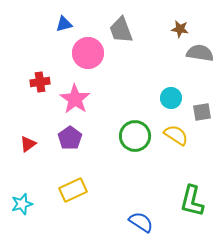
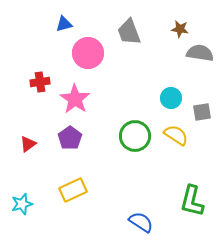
gray trapezoid: moved 8 px right, 2 px down
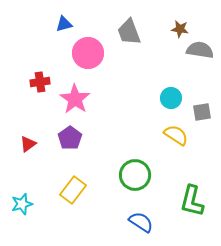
gray semicircle: moved 3 px up
green circle: moved 39 px down
yellow rectangle: rotated 28 degrees counterclockwise
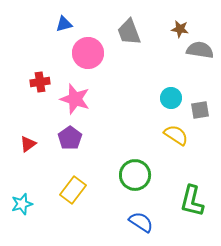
pink star: rotated 16 degrees counterclockwise
gray square: moved 2 px left, 2 px up
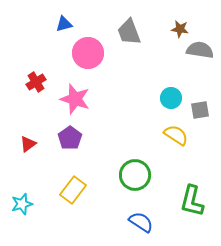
red cross: moved 4 px left; rotated 24 degrees counterclockwise
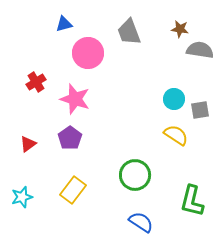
cyan circle: moved 3 px right, 1 px down
cyan star: moved 7 px up
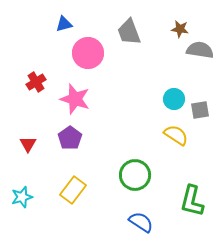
red triangle: rotated 24 degrees counterclockwise
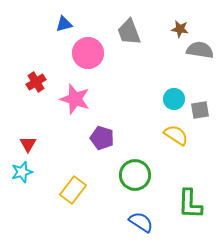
purple pentagon: moved 32 px right; rotated 20 degrees counterclockwise
cyan star: moved 25 px up
green L-shape: moved 2 px left, 3 px down; rotated 12 degrees counterclockwise
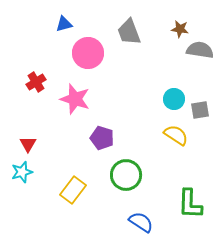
green circle: moved 9 px left
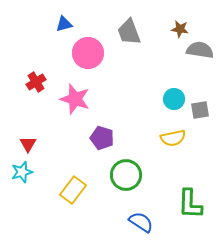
yellow semicircle: moved 3 px left, 3 px down; rotated 135 degrees clockwise
